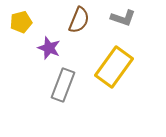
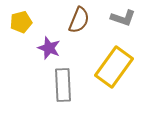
gray rectangle: rotated 24 degrees counterclockwise
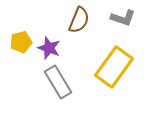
yellow pentagon: moved 20 px down
gray rectangle: moved 5 px left, 3 px up; rotated 28 degrees counterclockwise
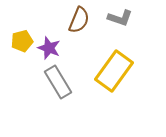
gray L-shape: moved 3 px left
yellow pentagon: moved 1 px right, 1 px up
yellow rectangle: moved 4 px down
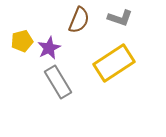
purple star: rotated 25 degrees clockwise
yellow rectangle: moved 8 px up; rotated 21 degrees clockwise
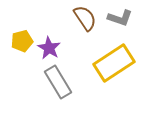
brown semicircle: moved 6 px right, 2 px up; rotated 56 degrees counterclockwise
purple star: rotated 15 degrees counterclockwise
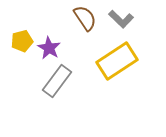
gray L-shape: moved 1 px right, 1 px down; rotated 25 degrees clockwise
yellow rectangle: moved 3 px right, 2 px up
gray rectangle: moved 1 px left, 1 px up; rotated 68 degrees clockwise
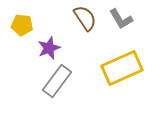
gray L-shape: rotated 15 degrees clockwise
yellow pentagon: moved 16 px up; rotated 20 degrees clockwise
purple star: rotated 20 degrees clockwise
yellow rectangle: moved 5 px right, 7 px down; rotated 9 degrees clockwise
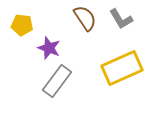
purple star: rotated 30 degrees counterclockwise
